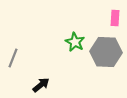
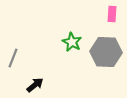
pink rectangle: moved 3 px left, 4 px up
green star: moved 3 px left
black arrow: moved 6 px left
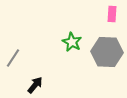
gray hexagon: moved 1 px right
gray line: rotated 12 degrees clockwise
black arrow: rotated 12 degrees counterclockwise
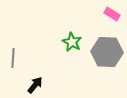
pink rectangle: rotated 63 degrees counterclockwise
gray line: rotated 30 degrees counterclockwise
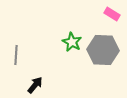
gray hexagon: moved 4 px left, 2 px up
gray line: moved 3 px right, 3 px up
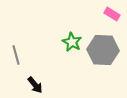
gray line: rotated 18 degrees counterclockwise
black arrow: rotated 102 degrees clockwise
